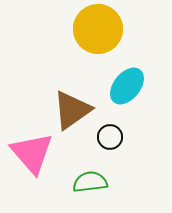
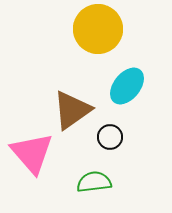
green semicircle: moved 4 px right
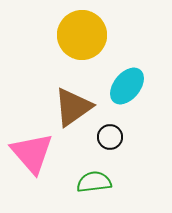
yellow circle: moved 16 px left, 6 px down
brown triangle: moved 1 px right, 3 px up
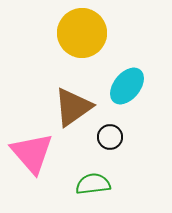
yellow circle: moved 2 px up
green semicircle: moved 1 px left, 2 px down
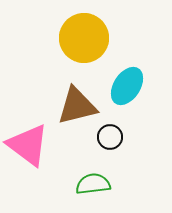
yellow circle: moved 2 px right, 5 px down
cyan ellipse: rotated 6 degrees counterclockwise
brown triangle: moved 4 px right, 1 px up; rotated 21 degrees clockwise
pink triangle: moved 4 px left, 8 px up; rotated 12 degrees counterclockwise
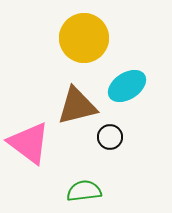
cyan ellipse: rotated 24 degrees clockwise
pink triangle: moved 1 px right, 2 px up
green semicircle: moved 9 px left, 7 px down
